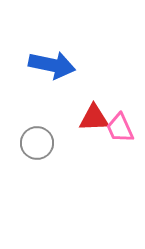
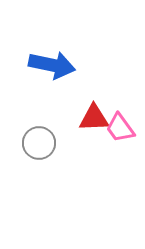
pink trapezoid: rotated 12 degrees counterclockwise
gray circle: moved 2 px right
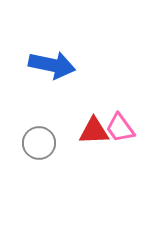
red triangle: moved 13 px down
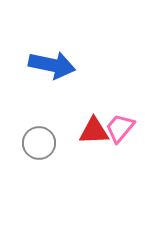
pink trapezoid: rotated 76 degrees clockwise
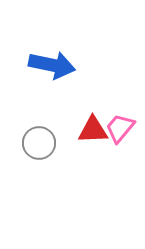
red triangle: moved 1 px left, 1 px up
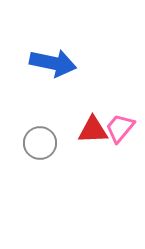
blue arrow: moved 1 px right, 2 px up
gray circle: moved 1 px right
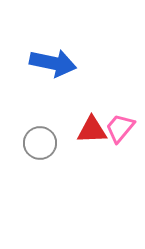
red triangle: moved 1 px left
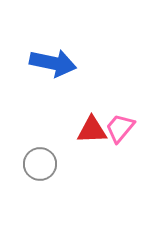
gray circle: moved 21 px down
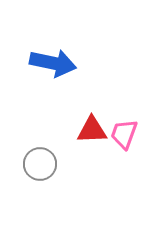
pink trapezoid: moved 4 px right, 6 px down; rotated 20 degrees counterclockwise
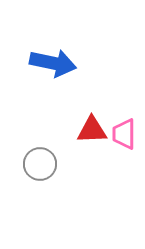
pink trapezoid: rotated 20 degrees counterclockwise
